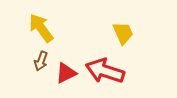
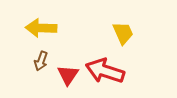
yellow arrow: rotated 52 degrees counterclockwise
red triangle: moved 2 px right, 2 px down; rotated 30 degrees counterclockwise
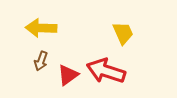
red arrow: moved 1 px right
red triangle: rotated 20 degrees clockwise
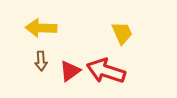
yellow trapezoid: moved 1 px left
brown arrow: rotated 24 degrees counterclockwise
red triangle: moved 2 px right, 4 px up
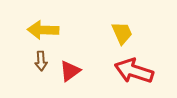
yellow arrow: moved 2 px right, 2 px down
red arrow: moved 28 px right
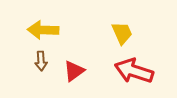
red triangle: moved 4 px right
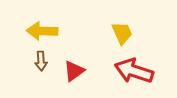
yellow arrow: moved 1 px left, 1 px down
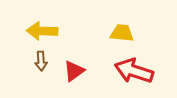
yellow trapezoid: rotated 60 degrees counterclockwise
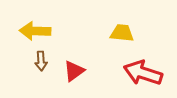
yellow arrow: moved 7 px left
red arrow: moved 9 px right, 2 px down
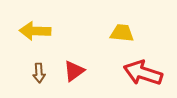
brown arrow: moved 2 px left, 12 px down
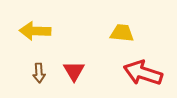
red triangle: rotated 25 degrees counterclockwise
